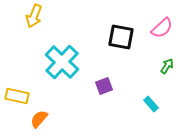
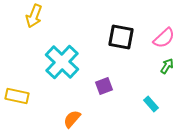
pink semicircle: moved 2 px right, 10 px down
orange semicircle: moved 33 px right
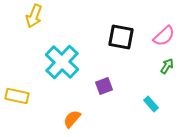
pink semicircle: moved 2 px up
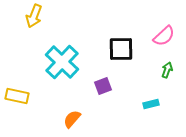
black square: moved 12 px down; rotated 12 degrees counterclockwise
green arrow: moved 4 px down; rotated 14 degrees counterclockwise
purple square: moved 1 px left
cyan rectangle: rotated 63 degrees counterclockwise
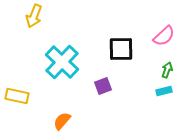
cyan rectangle: moved 13 px right, 13 px up
orange semicircle: moved 10 px left, 2 px down
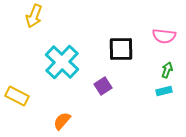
pink semicircle: rotated 50 degrees clockwise
purple square: rotated 12 degrees counterclockwise
yellow rectangle: rotated 15 degrees clockwise
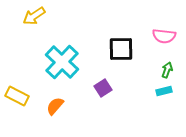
yellow arrow: rotated 35 degrees clockwise
purple square: moved 2 px down
orange semicircle: moved 7 px left, 15 px up
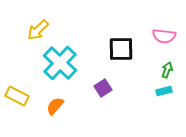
yellow arrow: moved 4 px right, 14 px down; rotated 10 degrees counterclockwise
cyan cross: moved 2 px left, 1 px down
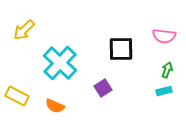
yellow arrow: moved 14 px left
orange semicircle: rotated 108 degrees counterclockwise
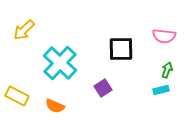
cyan rectangle: moved 3 px left, 1 px up
